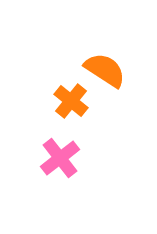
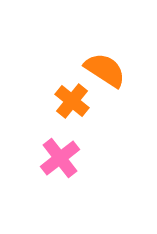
orange cross: moved 1 px right
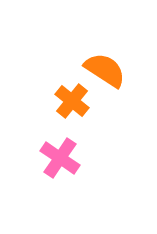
pink cross: rotated 18 degrees counterclockwise
